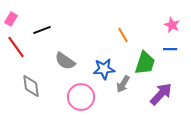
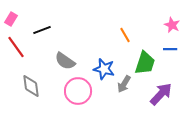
orange line: moved 2 px right
blue star: rotated 20 degrees clockwise
gray arrow: moved 1 px right
pink circle: moved 3 px left, 6 px up
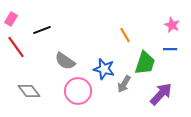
gray diamond: moved 2 px left, 5 px down; rotated 30 degrees counterclockwise
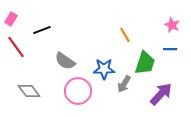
blue star: rotated 15 degrees counterclockwise
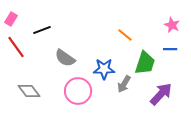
orange line: rotated 21 degrees counterclockwise
gray semicircle: moved 3 px up
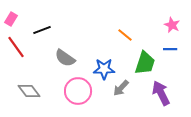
gray arrow: moved 3 px left, 4 px down; rotated 12 degrees clockwise
purple arrow: moved 1 px up; rotated 70 degrees counterclockwise
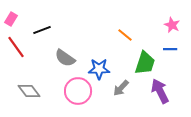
blue star: moved 5 px left
purple arrow: moved 1 px left, 2 px up
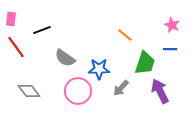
pink rectangle: rotated 24 degrees counterclockwise
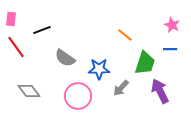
pink circle: moved 5 px down
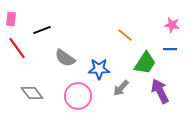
pink star: rotated 14 degrees counterclockwise
red line: moved 1 px right, 1 px down
green trapezoid: rotated 15 degrees clockwise
gray diamond: moved 3 px right, 2 px down
